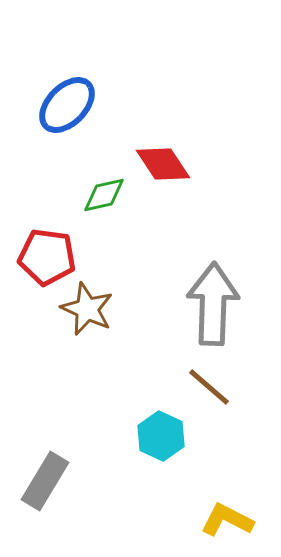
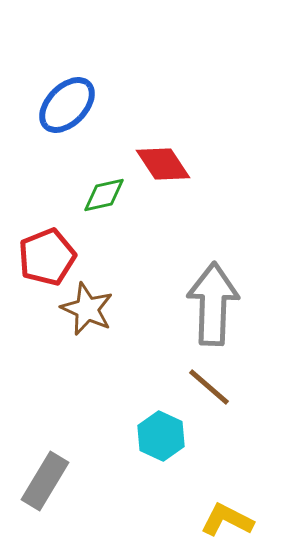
red pentagon: rotated 30 degrees counterclockwise
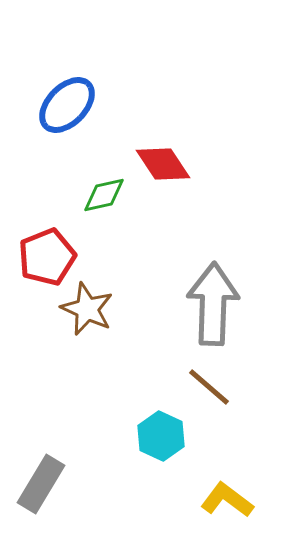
gray rectangle: moved 4 px left, 3 px down
yellow L-shape: moved 20 px up; rotated 10 degrees clockwise
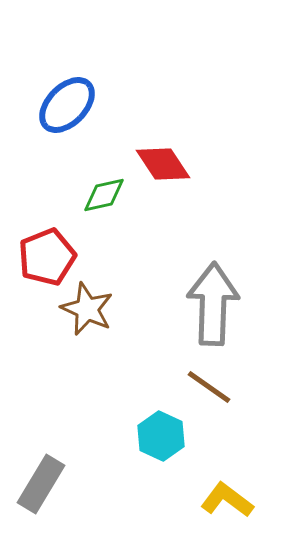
brown line: rotated 6 degrees counterclockwise
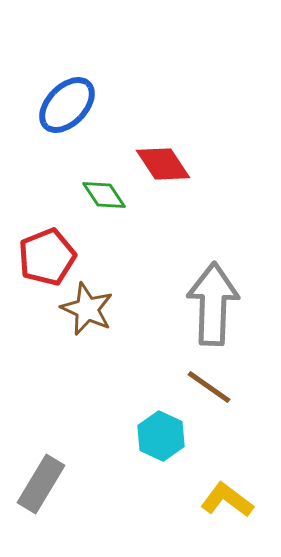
green diamond: rotated 69 degrees clockwise
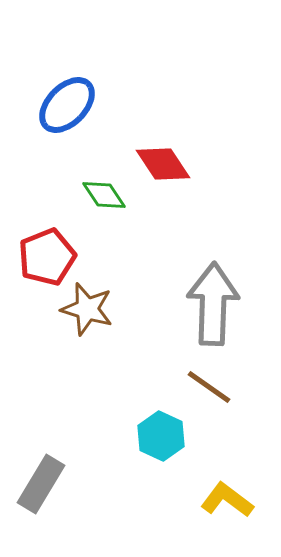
brown star: rotated 8 degrees counterclockwise
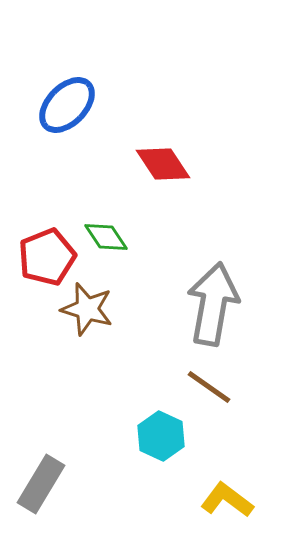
green diamond: moved 2 px right, 42 px down
gray arrow: rotated 8 degrees clockwise
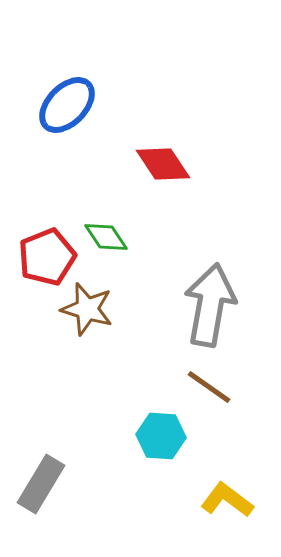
gray arrow: moved 3 px left, 1 px down
cyan hexagon: rotated 21 degrees counterclockwise
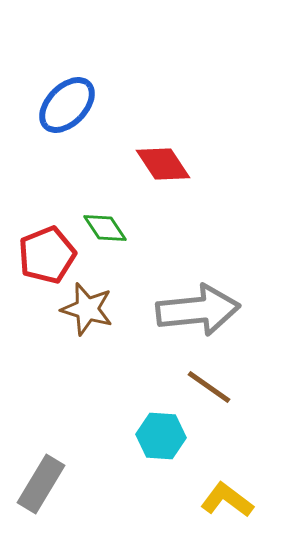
green diamond: moved 1 px left, 9 px up
red pentagon: moved 2 px up
gray arrow: moved 12 px left, 5 px down; rotated 74 degrees clockwise
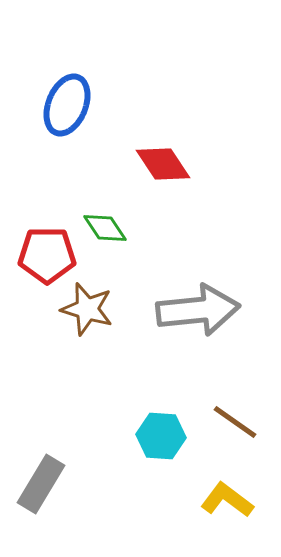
blue ellipse: rotated 22 degrees counterclockwise
red pentagon: rotated 22 degrees clockwise
brown line: moved 26 px right, 35 px down
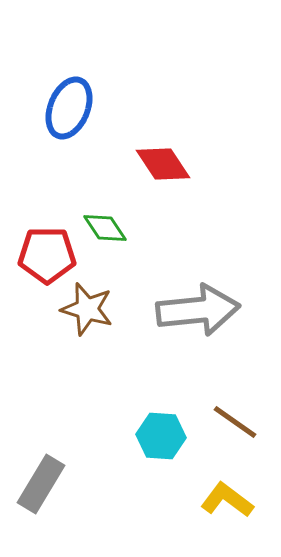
blue ellipse: moved 2 px right, 3 px down
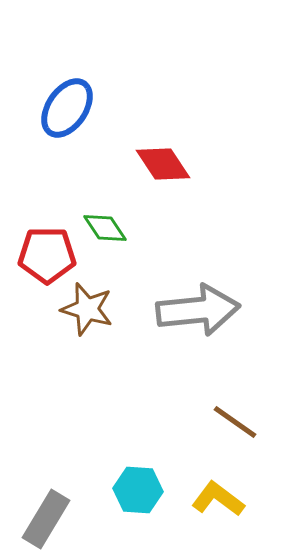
blue ellipse: moved 2 px left; rotated 12 degrees clockwise
cyan hexagon: moved 23 px left, 54 px down
gray rectangle: moved 5 px right, 35 px down
yellow L-shape: moved 9 px left, 1 px up
